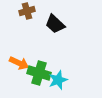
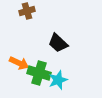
black trapezoid: moved 3 px right, 19 px down
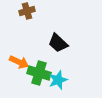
orange arrow: moved 1 px up
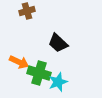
cyan star: moved 2 px down
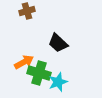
orange arrow: moved 5 px right; rotated 54 degrees counterclockwise
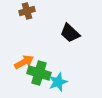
black trapezoid: moved 12 px right, 10 px up
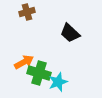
brown cross: moved 1 px down
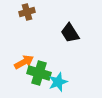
black trapezoid: rotated 15 degrees clockwise
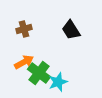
brown cross: moved 3 px left, 17 px down
black trapezoid: moved 1 px right, 3 px up
green cross: rotated 20 degrees clockwise
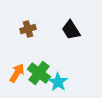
brown cross: moved 4 px right
orange arrow: moved 7 px left, 11 px down; rotated 30 degrees counterclockwise
cyan star: rotated 18 degrees counterclockwise
